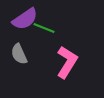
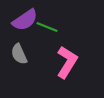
purple semicircle: moved 1 px down
green line: moved 3 px right, 1 px up
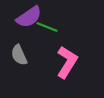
purple semicircle: moved 4 px right, 3 px up
gray semicircle: moved 1 px down
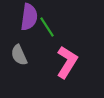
purple semicircle: rotated 48 degrees counterclockwise
green line: rotated 35 degrees clockwise
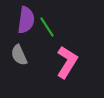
purple semicircle: moved 3 px left, 3 px down
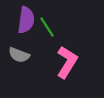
gray semicircle: rotated 45 degrees counterclockwise
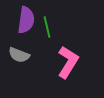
green line: rotated 20 degrees clockwise
pink L-shape: moved 1 px right
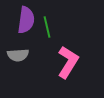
gray semicircle: moved 1 px left; rotated 25 degrees counterclockwise
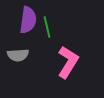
purple semicircle: moved 2 px right
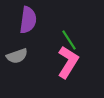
green line: moved 22 px right, 13 px down; rotated 20 degrees counterclockwise
gray semicircle: moved 1 px left, 1 px down; rotated 15 degrees counterclockwise
